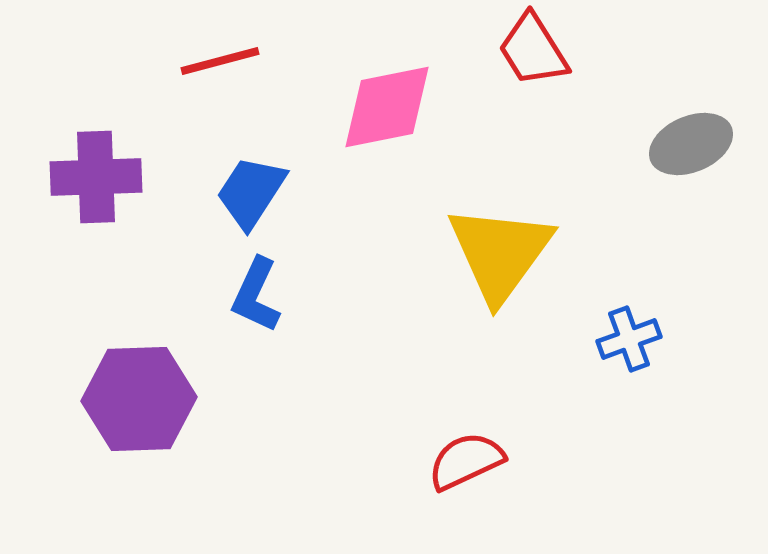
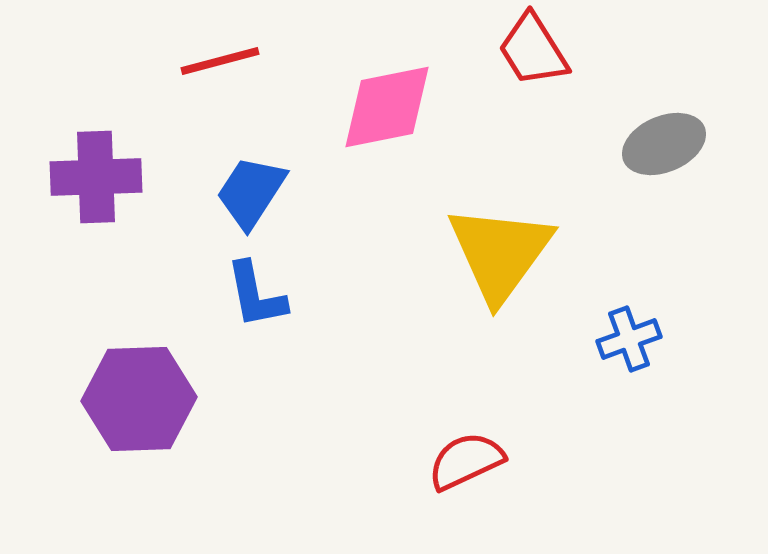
gray ellipse: moved 27 px left
blue L-shape: rotated 36 degrees counterclockwise
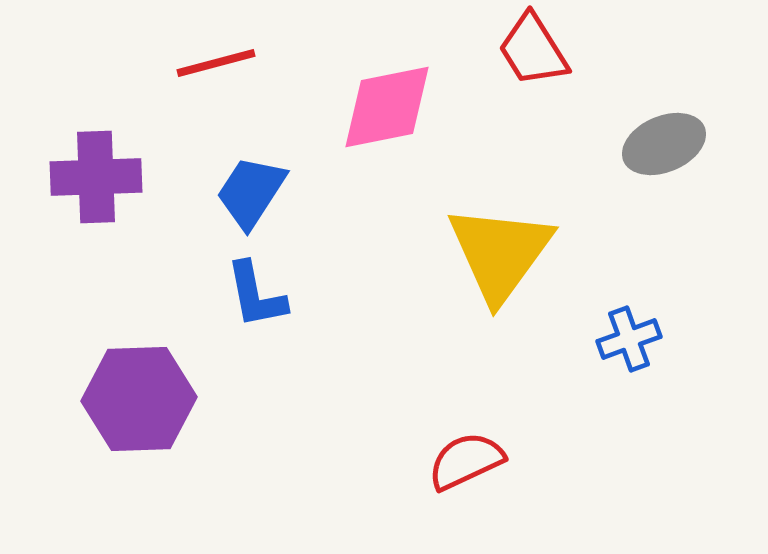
red line: moved 4 px left, 2 px down
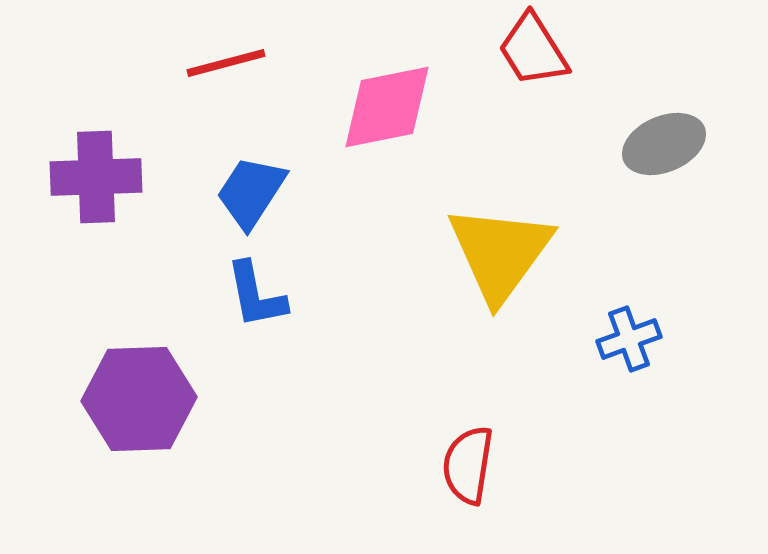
red line: moved 10 px right
red semicircle: moved 2 px right, 4 px down; rotated 56 degrees counterclockwise
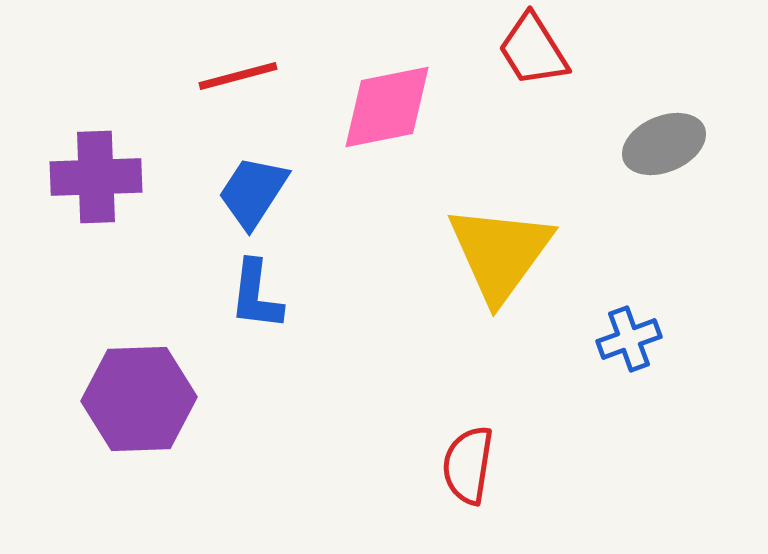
red line: moved 12 px right, 13 px down
blue trapezoid: moved 2 px right
blue L-shape: rotated 18 degrees clockwise
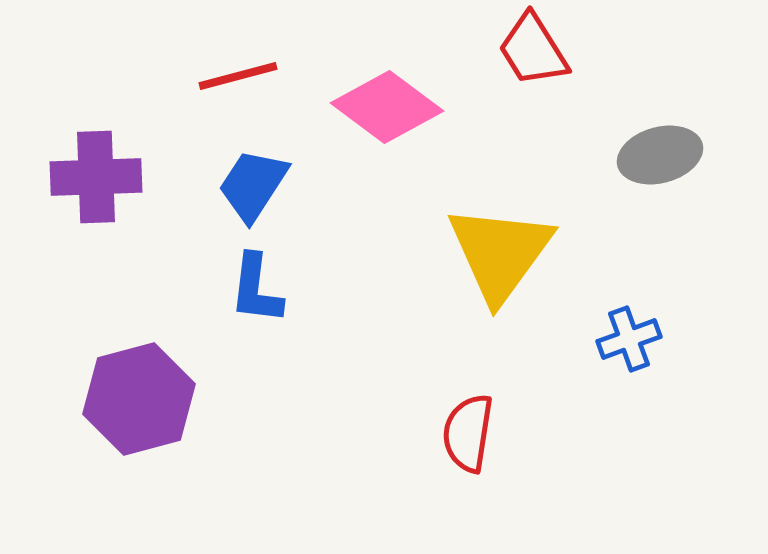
pink diamond: rotated 48 degrees clockwise
gray ellipse: moved 4 px left, 11 px down; rotated 8 degrees clockwise
blue trapezoid: moved 7 px up
blue L-shape: moved 6 px up
purple hexagon: rotated 13 degrees counterclockwise
red semicircle: moved 32 px up
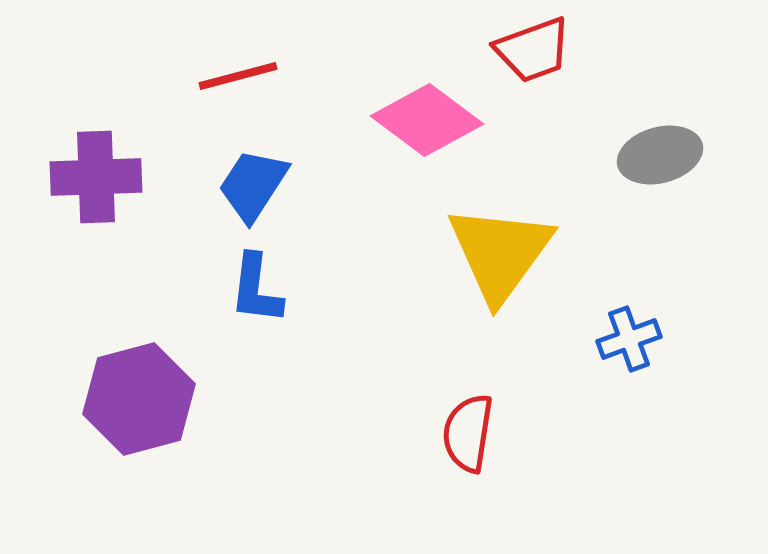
red trapezoid: rotated 78 degrees counterclockwise
pink diamond: moved 40 px right, 13 px down
